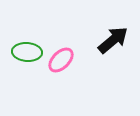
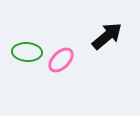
black arrow: moved 6 px left, 4 px up
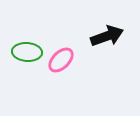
black arrow: rotated 20 degrees clockwise
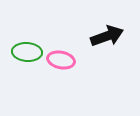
pink ellipse: rotated 56 degrees clockwise
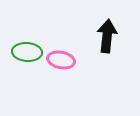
black arrow: rotated 64 degrees counterclockwise
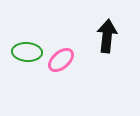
pink ellipse: rotated 52 degrees counterclockwise
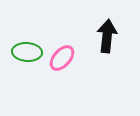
pink ellipse: moved 1 px right, 2 px up; rotated 8 degrees counterclockwise
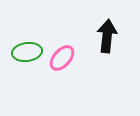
green ellipse: rotated 12 degrees counterclockwise
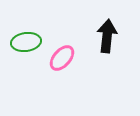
green ellipse: moved 1 px left, 10 px up
